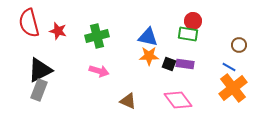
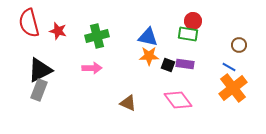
black square: moved 1 px left, 1 px down
pink arrow: moved 7 px left, 3 px up; rotated 18 degrees counterclockwise
brown triangle: moved 2 px down
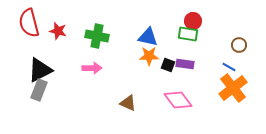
green cross: rotated 25 degrees clockwise
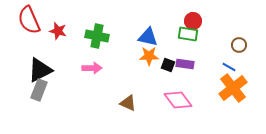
red semicircle: moved 3 px up; rotated 8 degrees counterclockwise
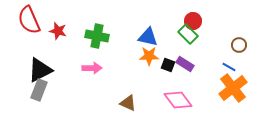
green rectangle: rotated 36 degrees clockwise
purple rectangle: rotated 24 degrees clockwise
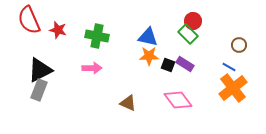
red star: moved 1 px up
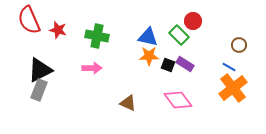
green rectangle: moved 9 px left, 1 px down
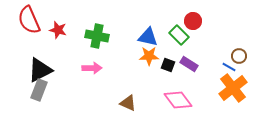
brown circle: moved 11 px down
purple rectangle: moved 4 px right
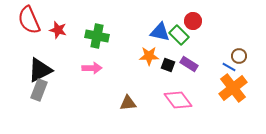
blue triangle: moved 12 px right, 5 px up
brown triangle: rotated 30 degrees counterclockwise
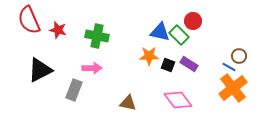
gray rectangle: moved 35 px right
brown triangle: rotated 18 degrees clockwise
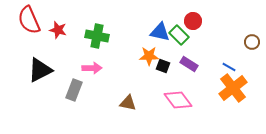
brown circle: moved 13 px right, 14 px up
black square: moved 5 px left, 1 px down
